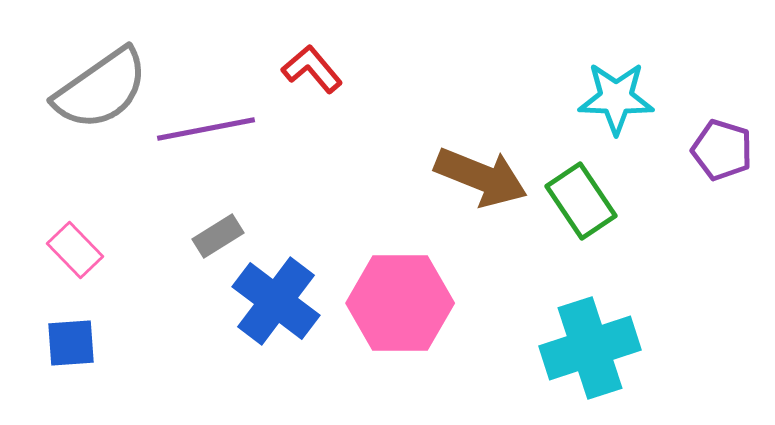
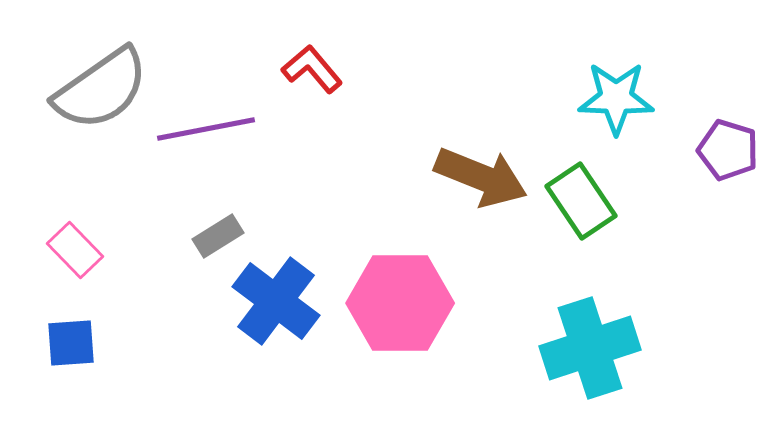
purple pentagon: moved 6 px right
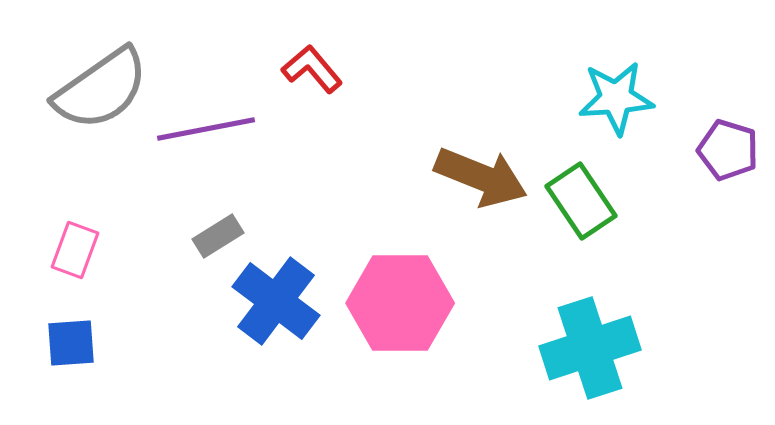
cyan star: rotated 6 degrees counterclockwise
pink rectangle: rotated 64 degrees clockwise
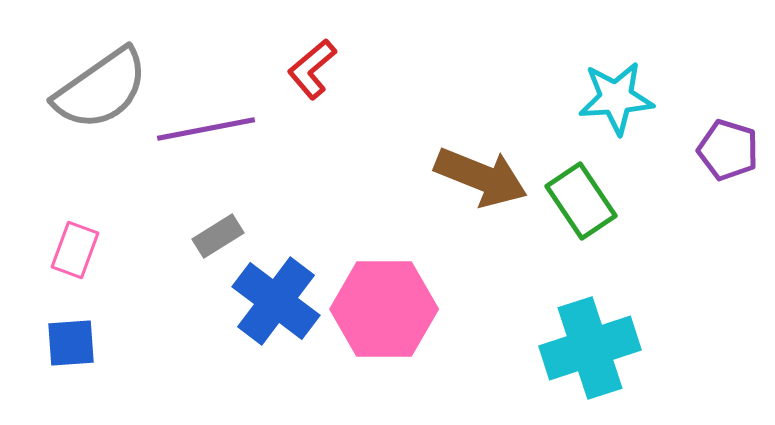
red L-shape: rotated 90 degrees counterclockwise
pink hexagon: moved 16 px left, 6 px down
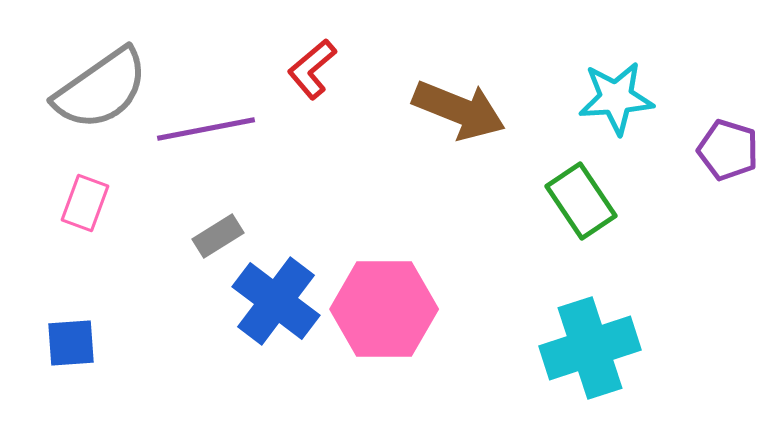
brown arrow: moved 22 px left, 67 px up
pink rectangle: moved 10 px right, 47 px up
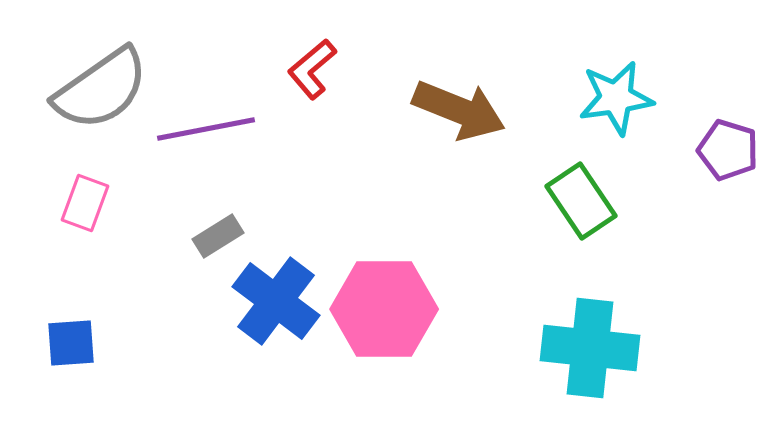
cyan star: rotated 4 degrees counterclockwise
cyan cross: rotated 24 degrees clockwise
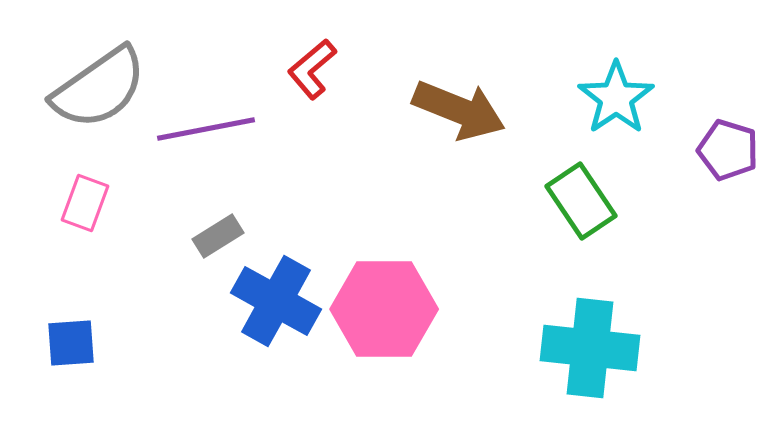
gray semicircle: moved 2 px left, 1 px up
cyan star: rotated 26 degrees counterclockwise
blue cross: rotated 8 degrees counterclockwise
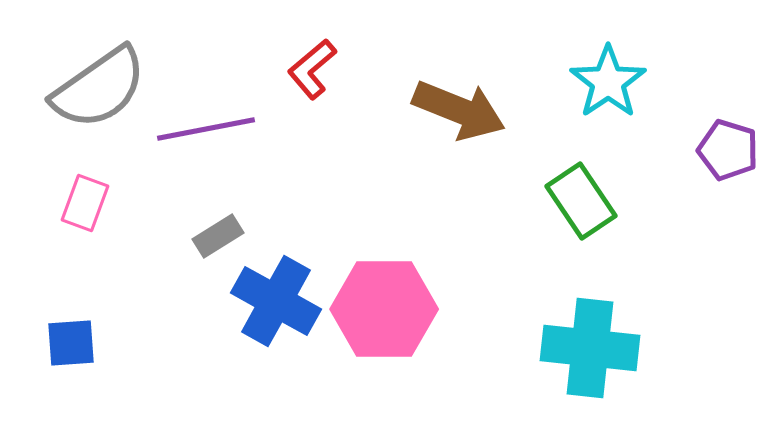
cyan star: moved 8 px left, 16 px up
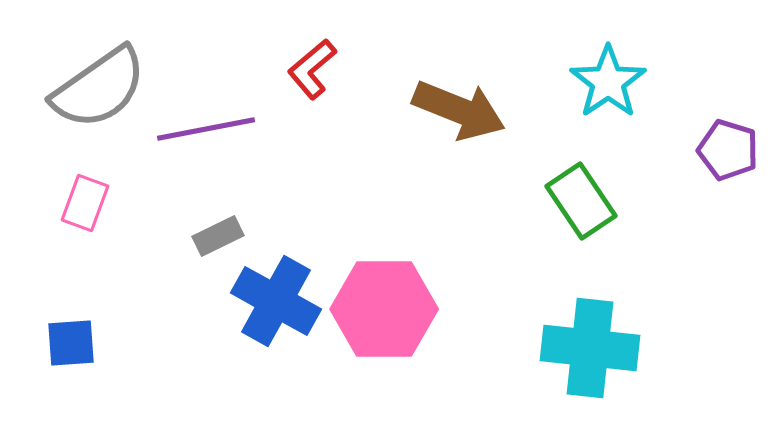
gray rectangle: rotated 6 degrees clockwise
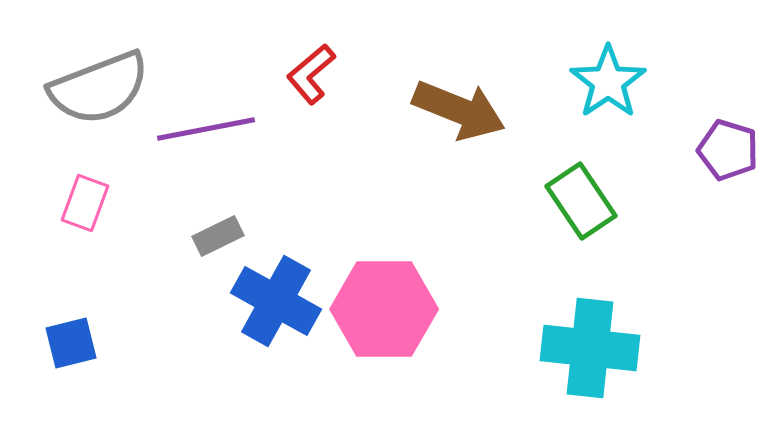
red L-shape: moved 1 px left, 5 px down
gray semicircle: rotated 14 degrees clockwise
blue square: rotated 10 degrees counterclockwise
